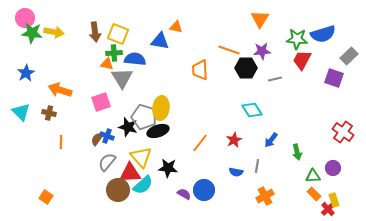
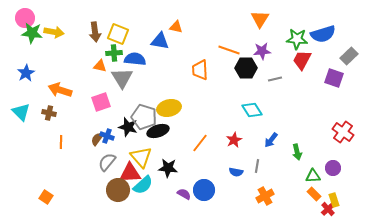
orange triangle at (107, 64): moved 7 px left, 2 px down
yellow ellipse at (161, 108): moved 8 px right; rotated 70 degrees clockwise
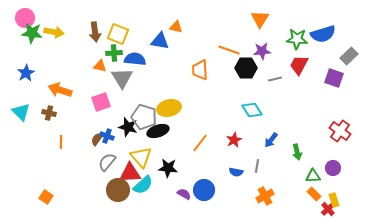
red trapezoid at (302, 60): moved 3 px left, 5 px down
red cross at (343, 132): moved 3 px left, 1 px up
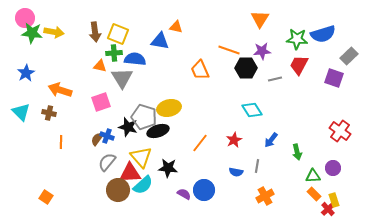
orange trapezoid at (200, 70): rotated 20 degrees counterclockwise
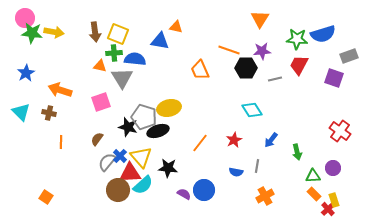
gray rectangle at (349, 56): rotated 24 degrees clockwise
blue cross at (107, 136): moved 13 px right, 20 px down; rotated 24 degrees clockwise
